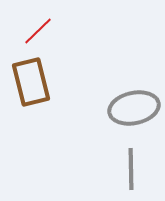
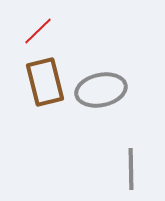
brown rectangle: moved 14 px right
gray ellipse: moved 33 px left, 18 px up
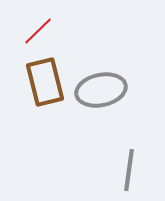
gray line: moved 2 px left, 1 px down; rotated 9 degrees clockwise
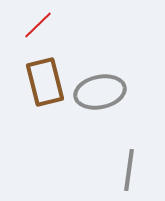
red line: moved 6 px up
gray ellipse: moved 1 px left, 2 px down
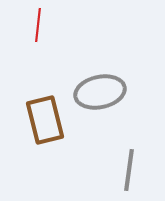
red line: rotated 40 degrees counterclockwise
brown rectangle: moved 38 px down
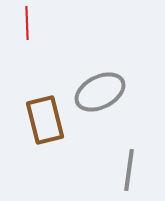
red line: moved 11 px left, 2 px up; rotated 8 degrees counterclockwise
gray ellipse: rotated 15 degrees counterclockwise
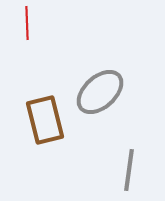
gray ellipse: rotated 15 degrees counterclockwise
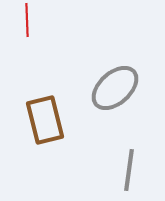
red line: moved 3 px up
gray ellipse: moved 15 px right, 4 px up
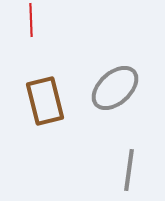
red line: moved 4 px right
brown rectangle: moved 19 px up
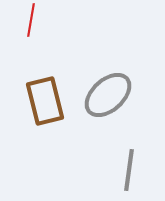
red line: rotated 12 degrees clockwise
gray ellipse: moved 7 px left, 7 px down
